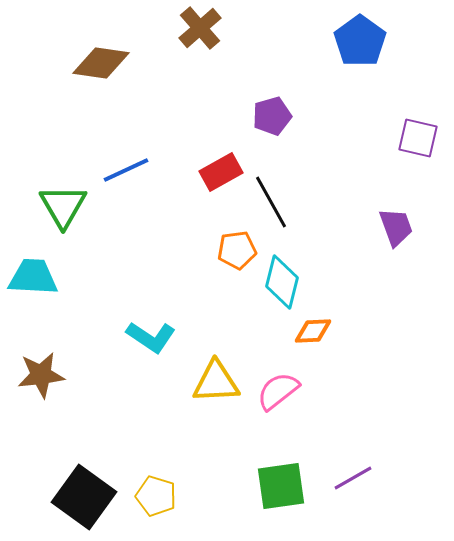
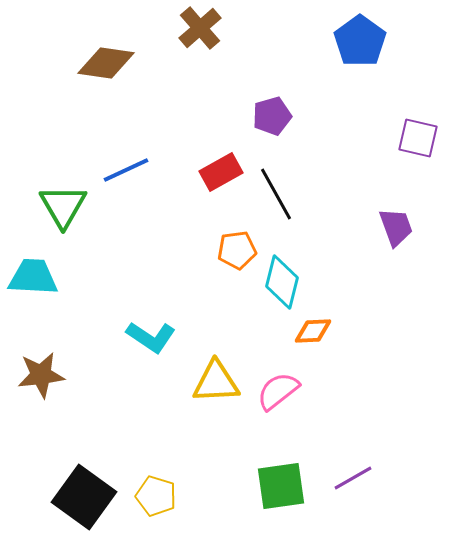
brown diamond: moved 5 px right
black line: moved 5 px right, 8 px up
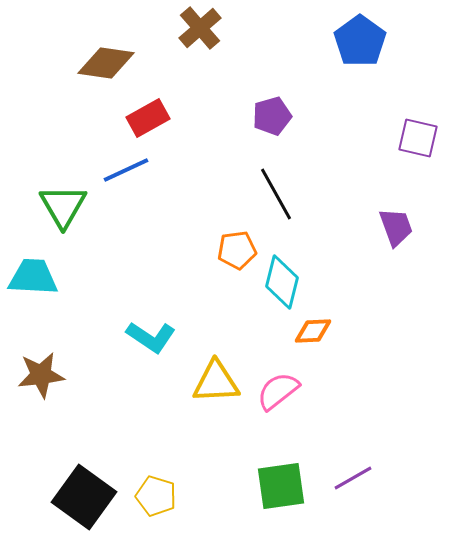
red rectangle: moved 73 px left, 54 px up
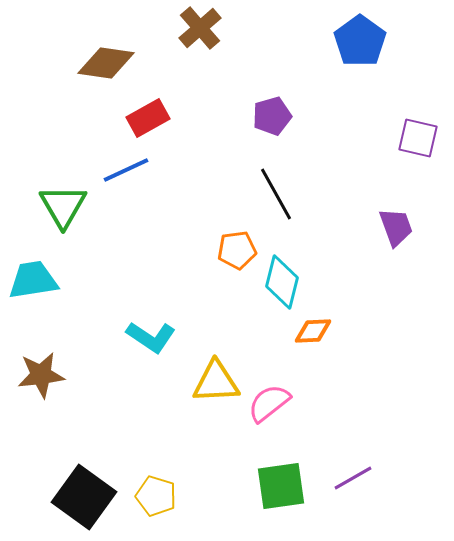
cyan trapezoid: moved 3 px down; rotated 12 degrees counterclockwise
pink semicircle: moved 9 px left, 12 px down
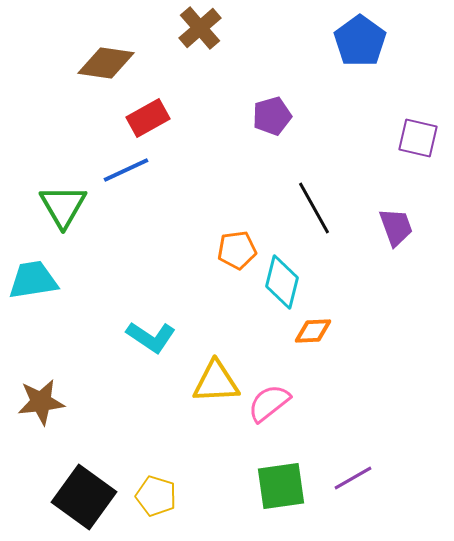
black line: moved 38 px right, 14 px down
brown star: moved 27 px down
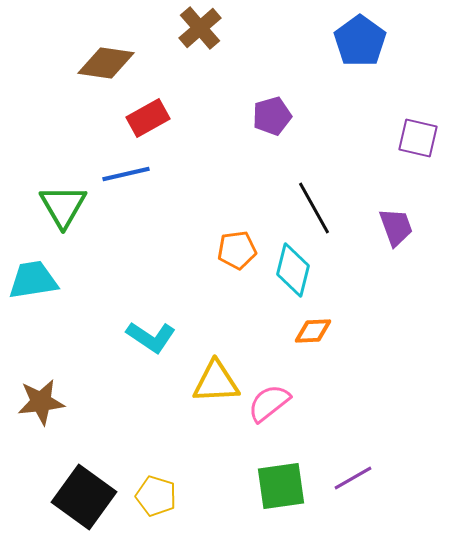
blue line: moved 4 px down; rotated 12 degrees clockwise
cyan diamond: moved 11 px right, 12 px up
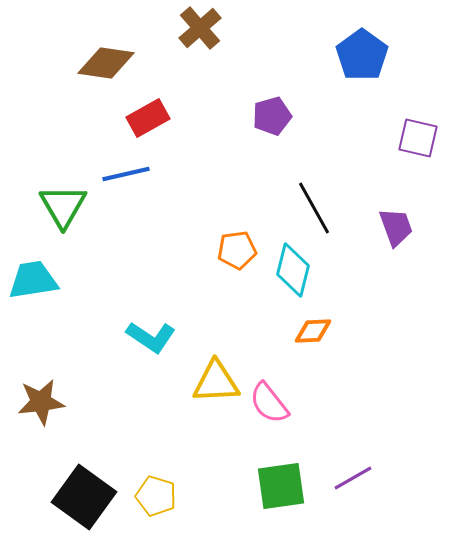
blue pentagon: moved 2 px right, 14 px down
pink semicircle: rotated 90 degrees counterclockwise
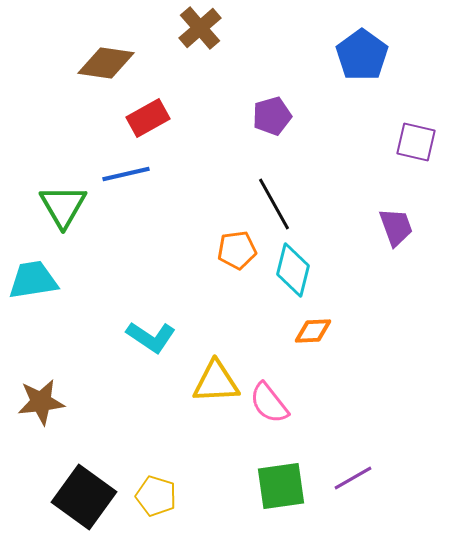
purple square: moved 2 px left, 4 px down
black line: moved 40 px left, 4 px up
